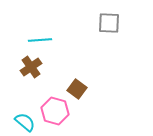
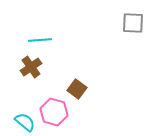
gray square: moved 24 px right
pink hexagon: moved 1 px left, 1 px down
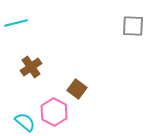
gray square: moved 3 px down
cyan line: moved 24 px left, 17 px up; rotated 10 degrees counterclockwise
pink hexagon: rotated 12 degrees clockwise
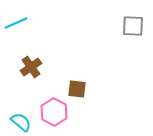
cyan line: rotated 10 degrees counterclockwise
brown square: rotated 30 degrees counterclockwise
cyan semicircle: moved 4 px left
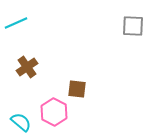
brown cross: moved 4 px left
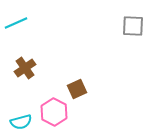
brown cross: moved 2 px left, 1 px down
brown square: rotated 30 degrees counterclockwise
cyan semicircle: rotated 125 degrees clockwise
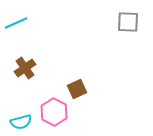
gray square: moved 5 px left, 4 px up
